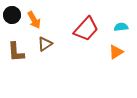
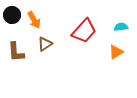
red trapezoid: moved 2 px left, 2 px down
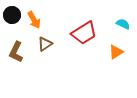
cyan semicircle: moved 2 px right, 3 px up; rotated 32 degrees clockwise
red trapezoid: moved 2 px down; rotated 16 degrees clockwise
brown L-shape: rotated 30 degrees clockwise
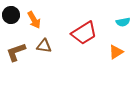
black circle: moved 1 px left
cyan semicircle: moved 2 px up; rotated 144 degrees clockwise
brown triangle: moved 1 px left, 2 px down; rotated 42 degrees clockwise
brown L-shape: rotated 45 degrees clockwise
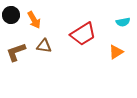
red trapezoid: moved 1 px left, 1 px down
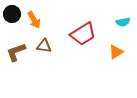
black circle: moved 1 px right, 1 px up
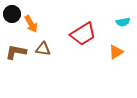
orange arrow: moved 3 px left, 4 px down
brown triangle: moved 1 px left, 3 px down
brown L-shape: rotated 30 degrees clockwise
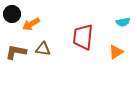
orange arrow: rotated 90 degrees clockwise
red trapezoid: moved 3 px down; rotated 128 degrees clockwise
